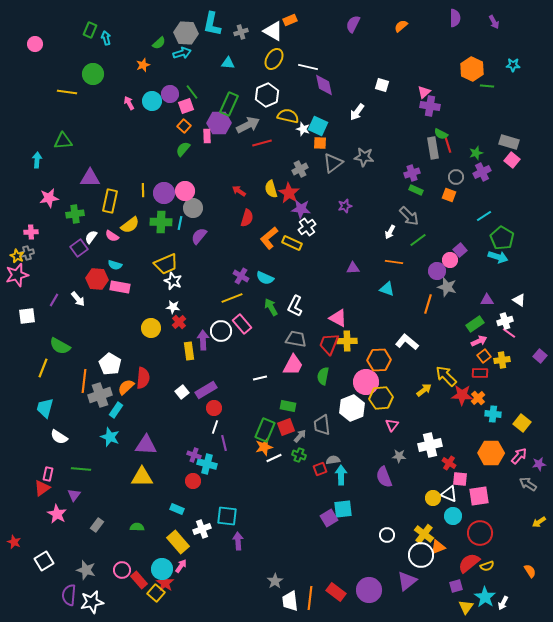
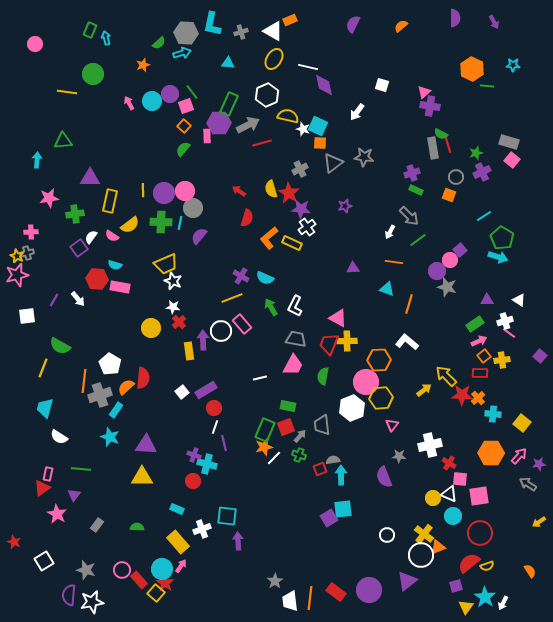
orange line at (428, 304): moved 19 px left
white line at (274, 458): rotated 21 degrees counterclockwise
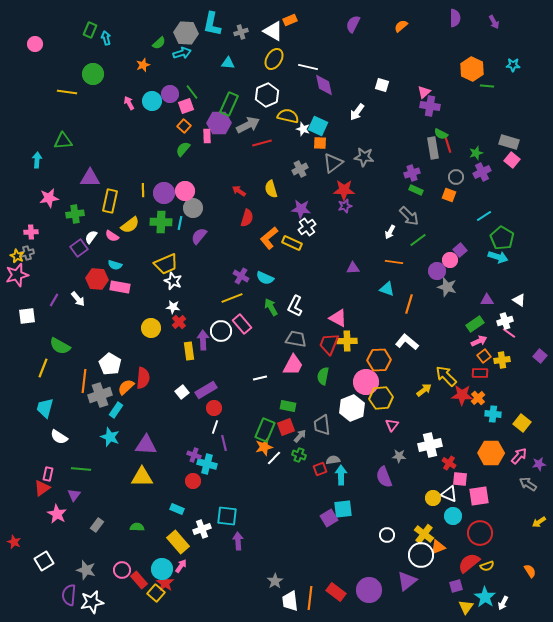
red star at (289, 193): moved 55 px right, 3 px up; rotated 30 degrees counterclockwise
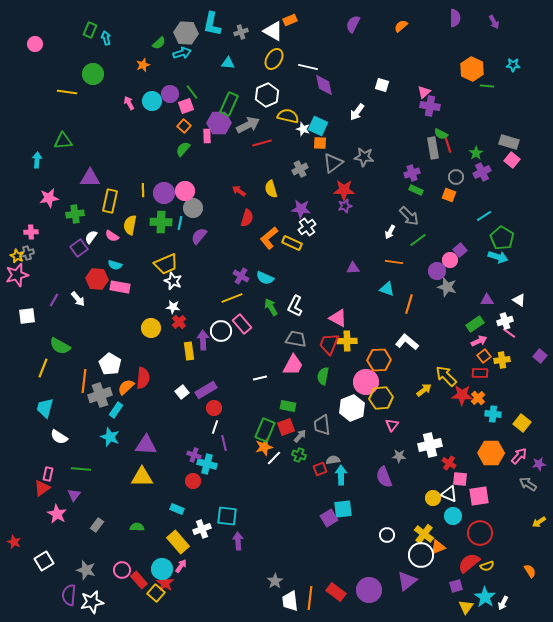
green star at (476, 153): rotated 16 degrees counterclockwise
yellow semicircle at (130, 225): rotated 138 degrees clockwise
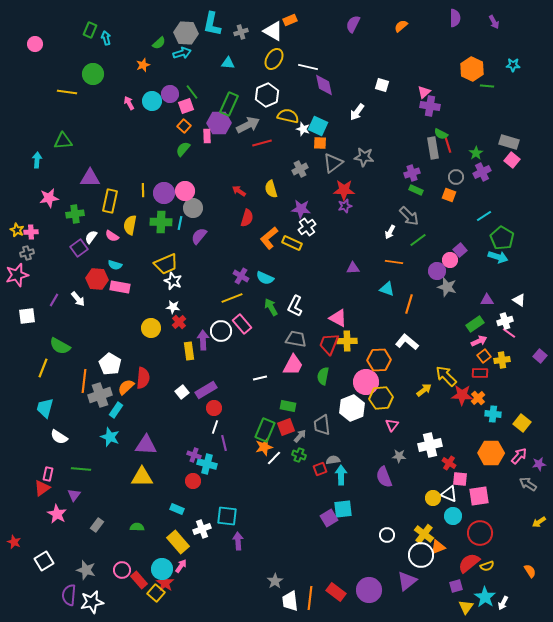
yellow star at (17, 256): moved 26 px up
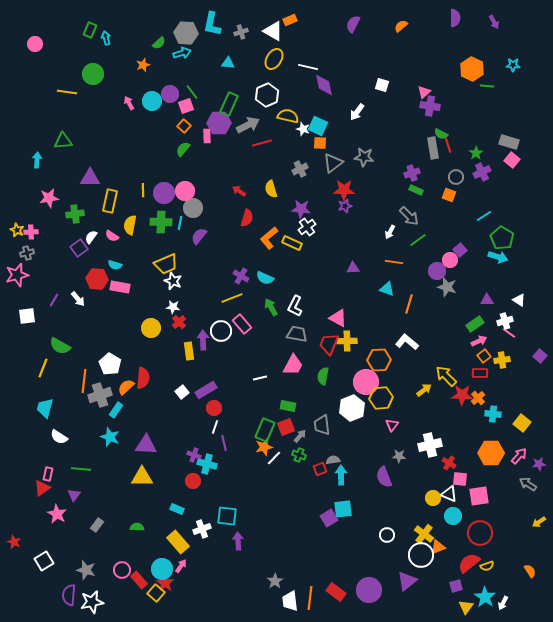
gray trapezoid at (296, 339): moved 1 px right, 5 px up
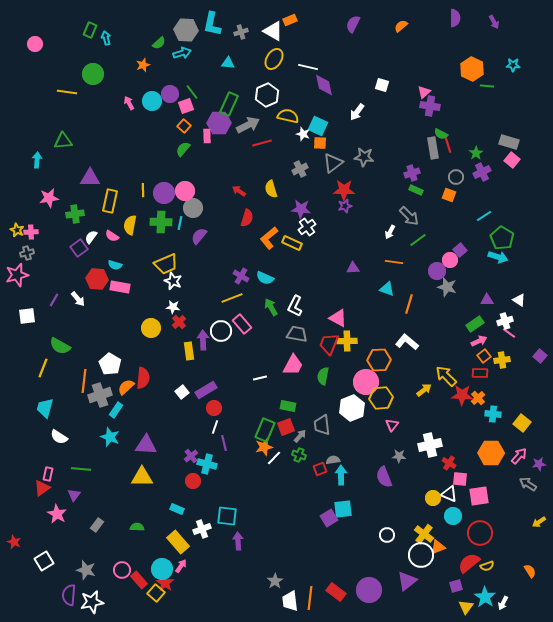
gray hexagon at (186, 33): moved 3 px up
white star at (303, 129): moved 5 px down
purple cross at (194, 455): moved 3 px left, 1 px down; rotated 32 degrees clockwise
